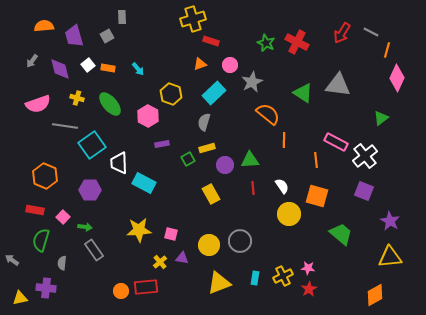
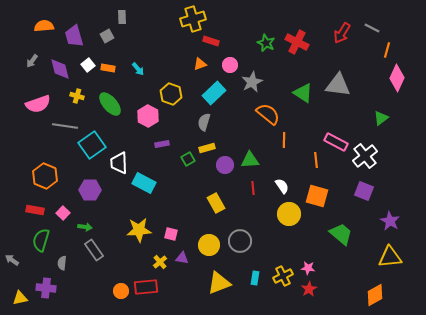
gray line at (371, 32): moved 1 px right, 4 px up
yellow cross at (77, 98): moved 2 px up
yellow rectangle at (211, 194): moved 5 px right, 9 px down
pink square at (63, 217): moved 4 px up
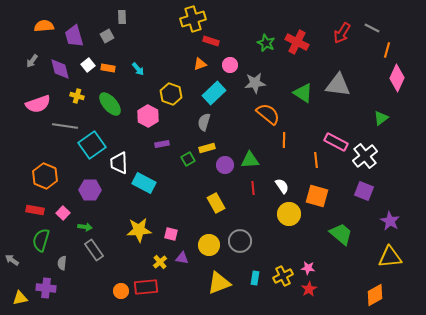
gray star at (252, 82): moved 3 px right, 1 px down; rotated 20 degrees clockwise
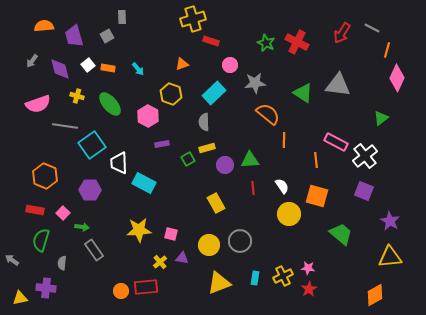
orange triangle at (200, 64): moved 18 px left
gray semicircle at (204, 122): rotated 18 degrees counterclockwise
green arrow at (85, 227): moved 3 px left
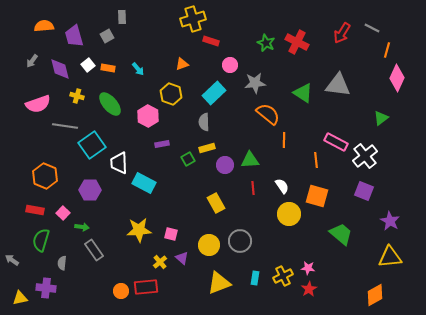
purple triangle at (182, 258): rotated 32 degrees clockwise
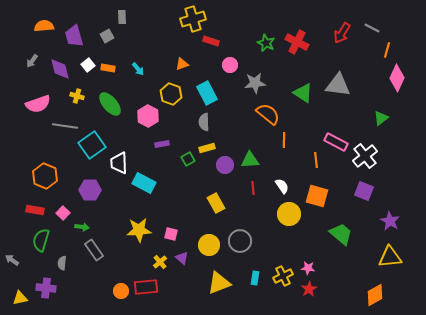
cyan rectangle at (214, 93): moved 7 px left; rotated 75 degrees counterclockwise
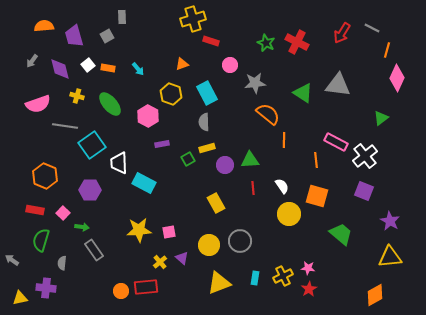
pink square at (171, 234): moved 2 px left, 2 px up; rotated 24 degrees counterclockwise
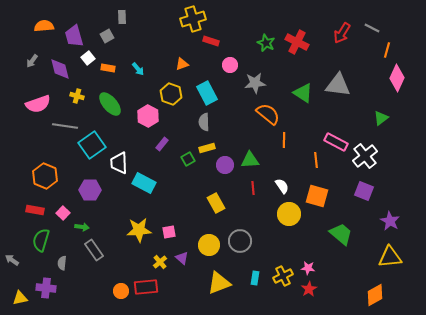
white square at (88, 65): moved 7 px up
purple rectangle at (162, 144): rotated 40 degrees counterclockwise
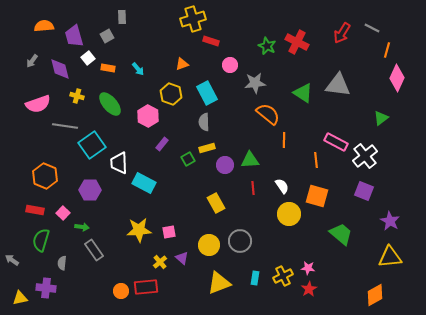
green star at (266, 43): moved 1 px right, 3 px down
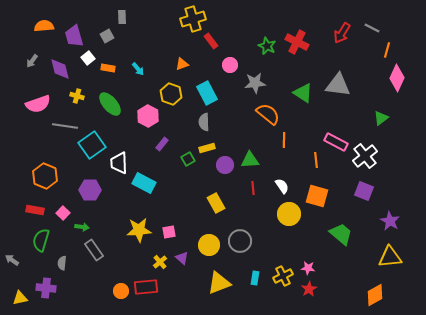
red rectangle at (211, 41): rotated 35 degrees clockwise
